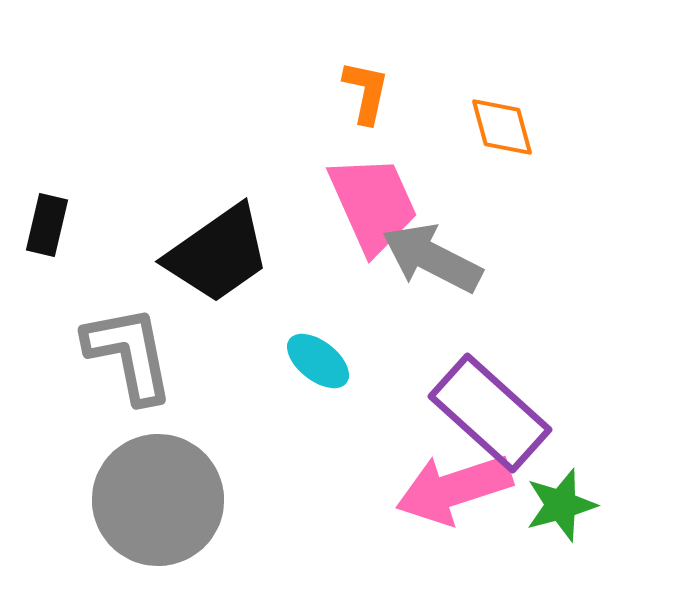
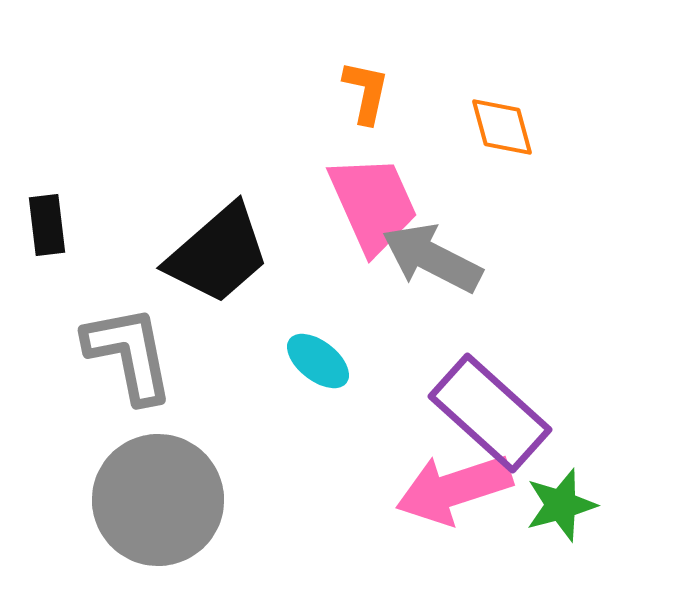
black rectangle: rotated 20 degrees counterclockwise
black trapezoid: rotated 6 degrees counterclockwise
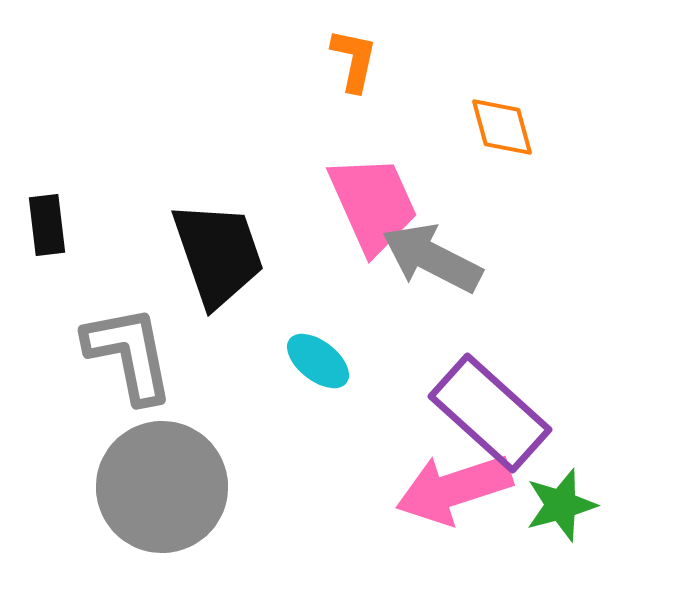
orange L-shape: moved 12 px left, 32 px up
black trapezoid: rotated 68 degrees counterclockwise
gray circle: moved 4 px right, 13 px up
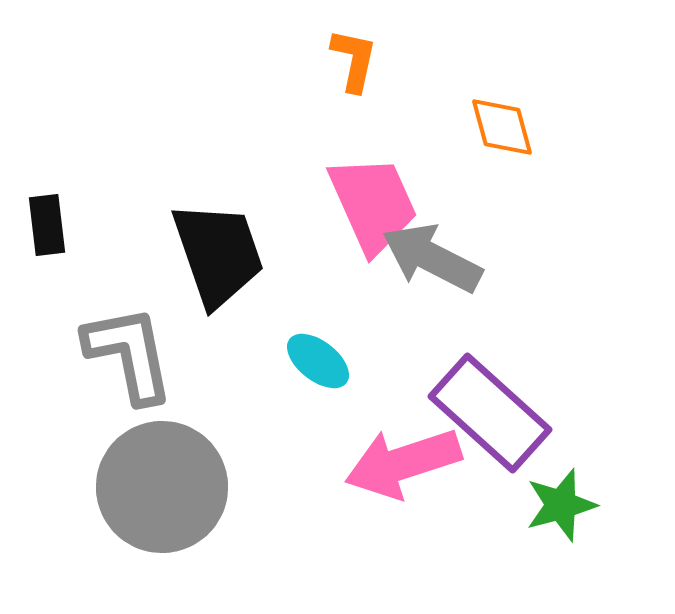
pink arrow: moved 51 px left, 26 px up
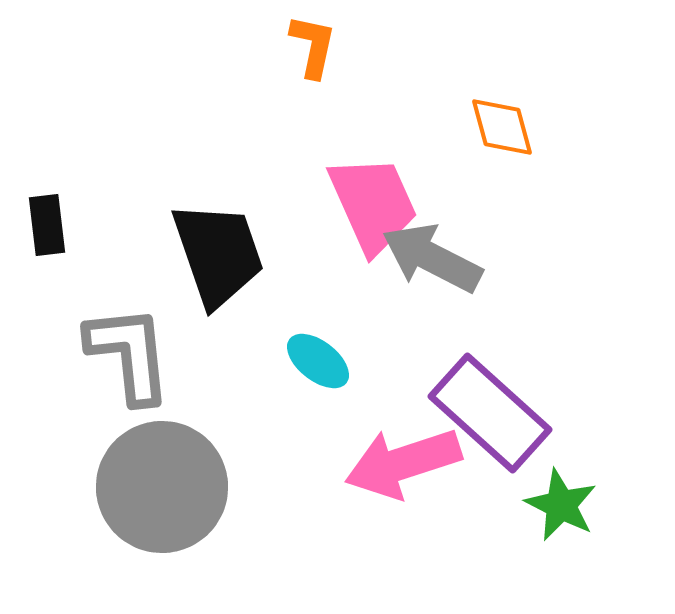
orange L-shape: moved 41 px left, 14 px up
gray L-shape: rotated 5 degrees clockwise
green star: rotated 30 degrees counterclockwise
